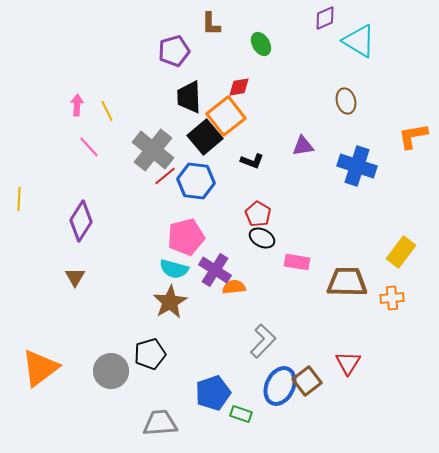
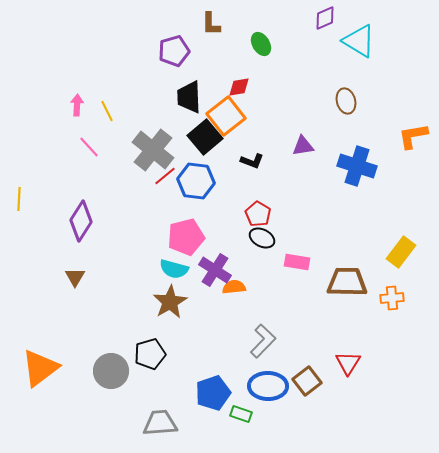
blue ellipse at (280, 386): moved 12 px left; rotated 66 degrees clockwise
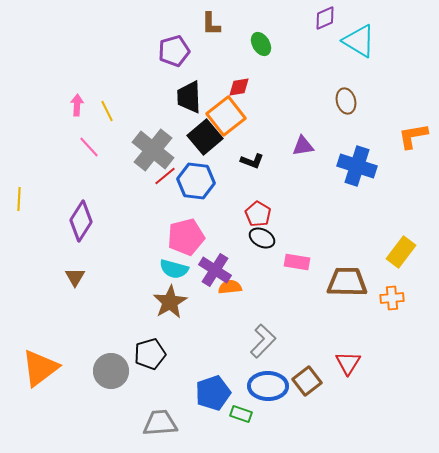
orange semicircle at (234, 287): moved 4 px left
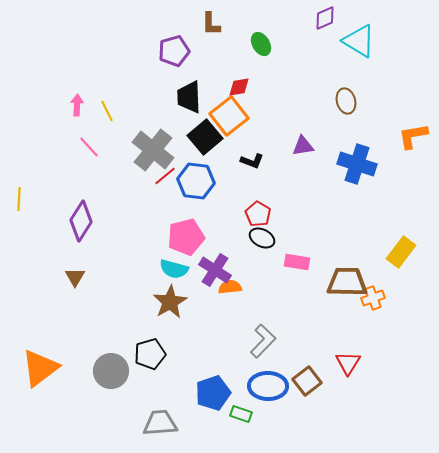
orange square at (226, 116): moved 3 px right
blue cross at (357, 166): moved 2 px up
orange cross at (392, 298): moved 19 px left; rotated 15 degrees counterclockwise
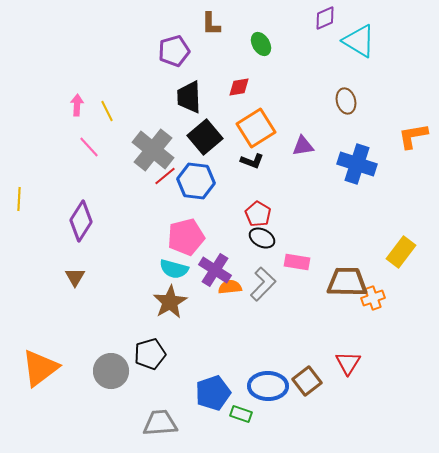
orange square at (229, 116): moved 27 px right, 12 px down; rotated 6 degrees clockwise
gray L-shape at (263, 341): moved 57 px up
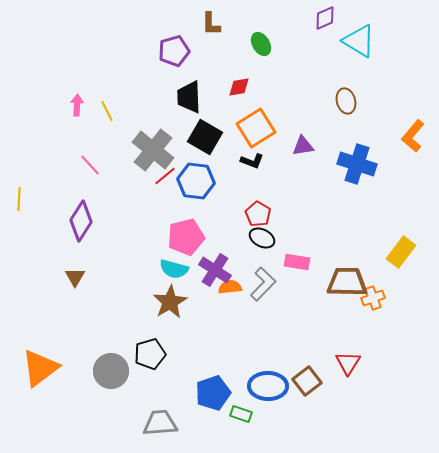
orange L-shape at (413, 136): rotated 40 degrees counterclockwise
black square at (205, 137): rotated 20 degrees counterclockwise
pink line at (89, 147): moved 1 px right, 18 px down
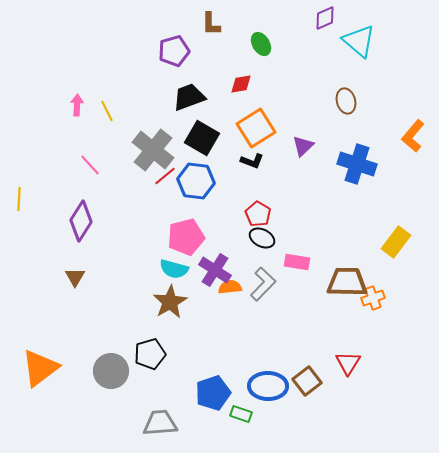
cyan triangle at (359, 41): rotated 9 degrees clockwise
red diamond at (239, 87): moved 2 px right, 3 px up
black trapezoid at (189, 97): rotated 72 degrees clockwise
black square at (205, 137): moved 3 px left, 1 px down
purple triangle at (303, 146): rotated 35 degrees counterclockwise
yellow rectangle at (401, 252): moved 5 px left, 10 px up
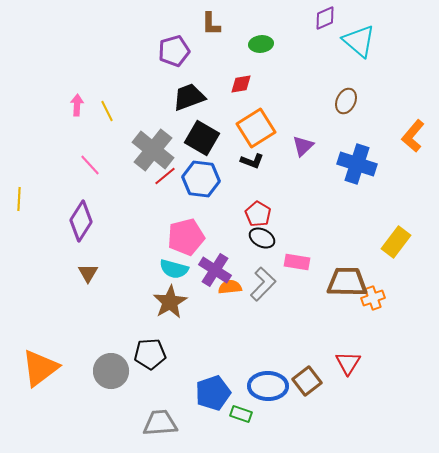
green ellipse at (261, 44): rotated 65 degrees counterclockwise
brown ellipse at (346, 101): rotated 40 degrees clockwise
blue hexagon at (196, 181): moved 5 px right, 2 px up
brown triangle at (75, 277): moved 13 px right, 4 px up
black pentagon at (150, 354): rotated 12 degrees clockwise
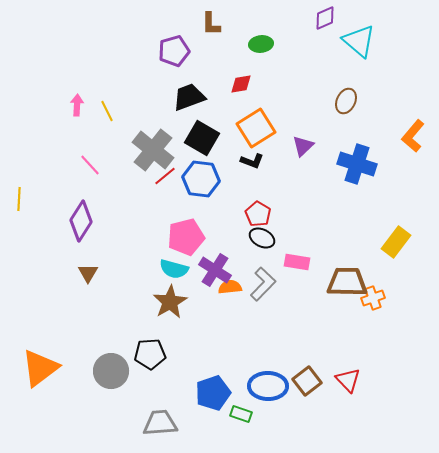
red triangle at (348, 363): moved 17 px down; rotated 16 degrees counterclockwise
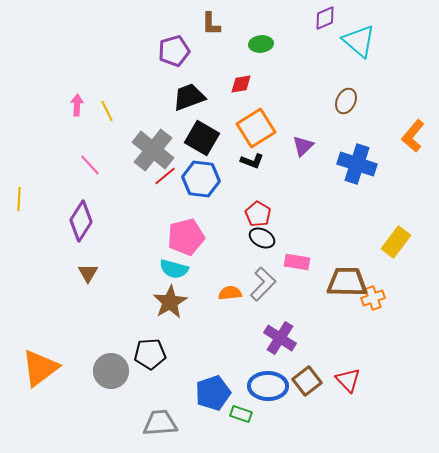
purple cross at (215, 270): moved 65 px right, 68 px down
orange semicircle at (230, 287): moved 6 px down
